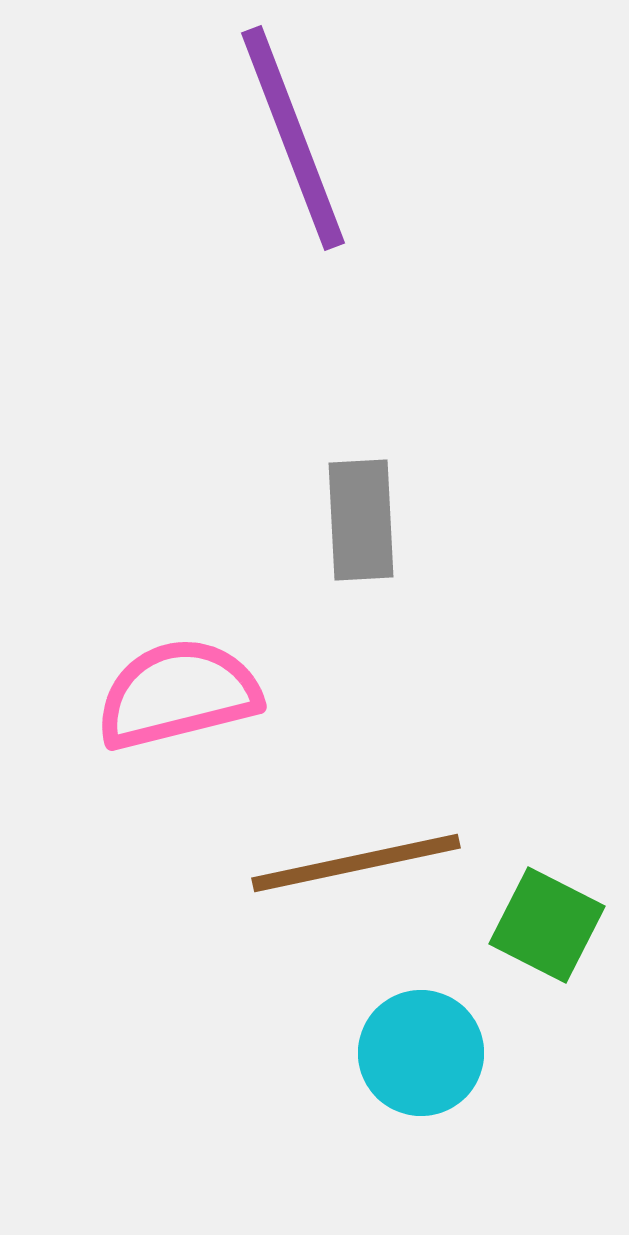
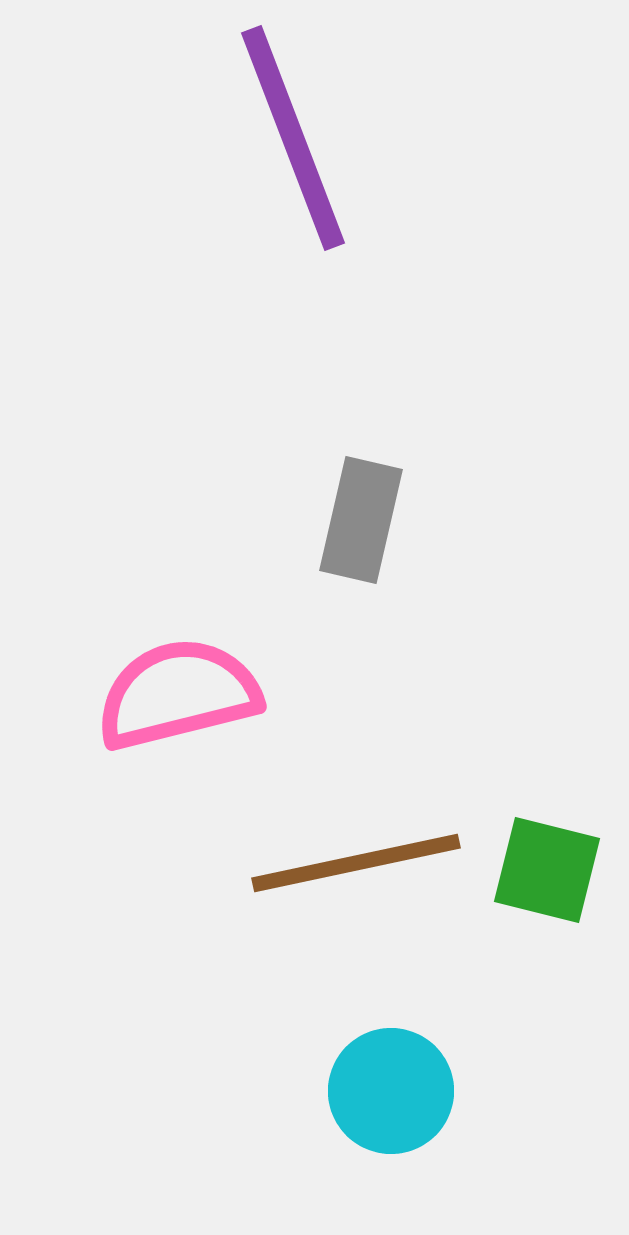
gray rectangle: rotated 16 degrees clockwise
green square: moved 55 px up; rotated 13 degrees counterclockwise
cyan circle: moved 30 px left, 38 px down
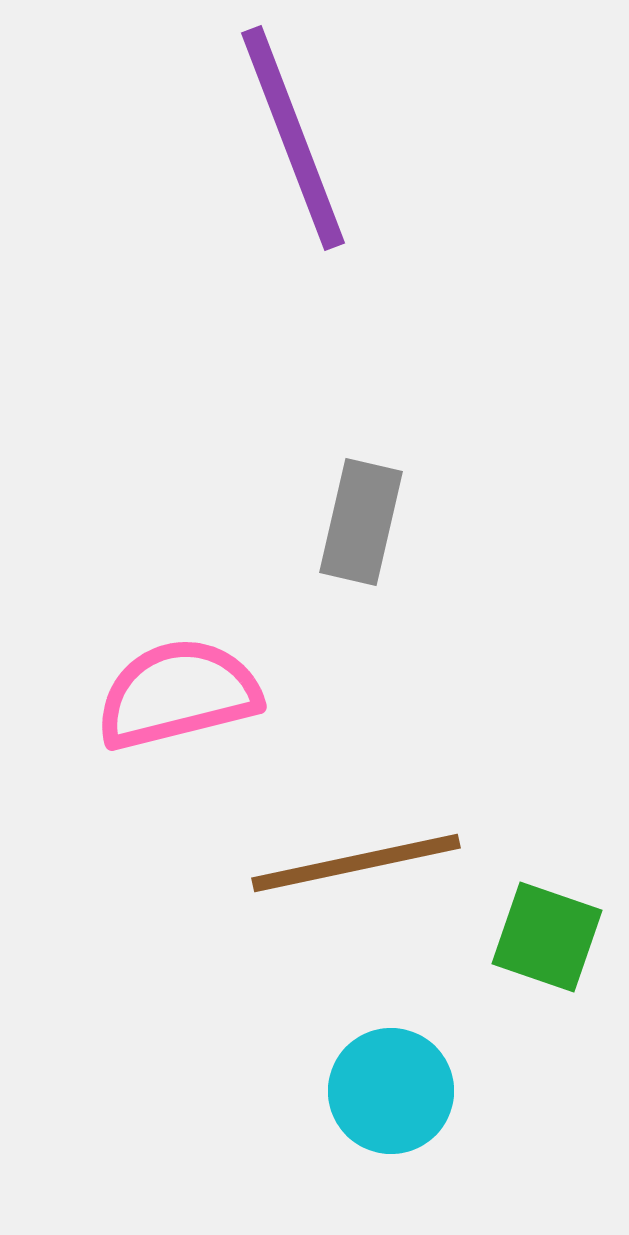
gray rectangle: moved 2 px down
green square: moved 67 px down; rotated 5 degrees clockwise
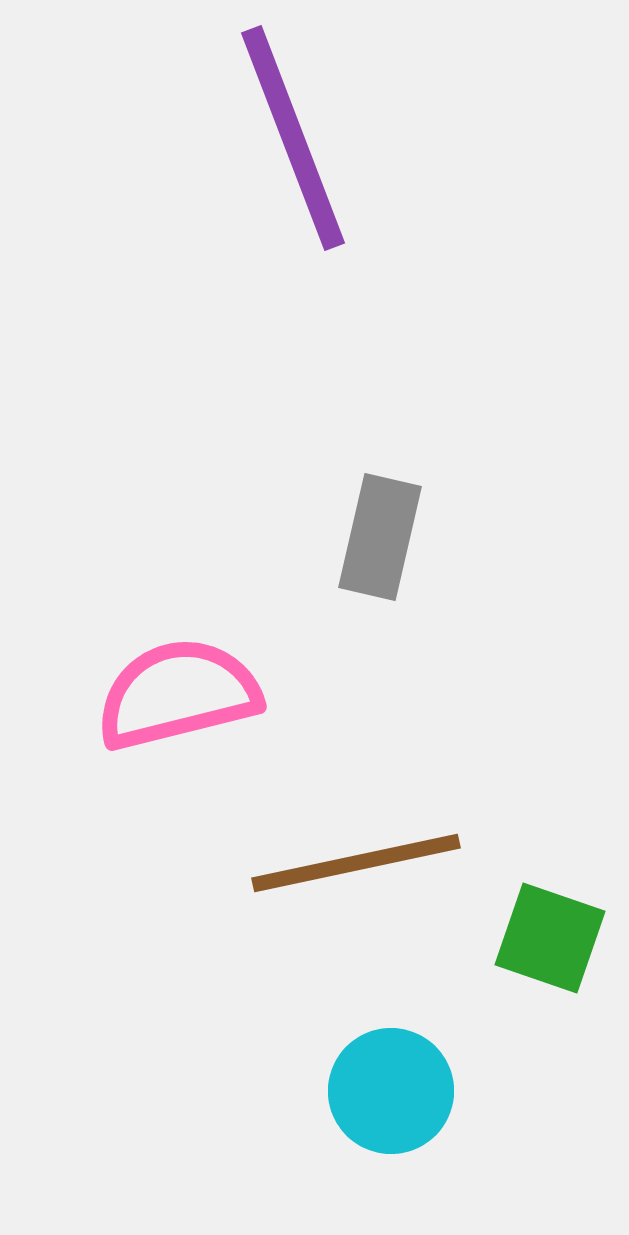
gray rectangle: moved 19 px right, 15 px down
green square: moved 3 px right, 1 px down
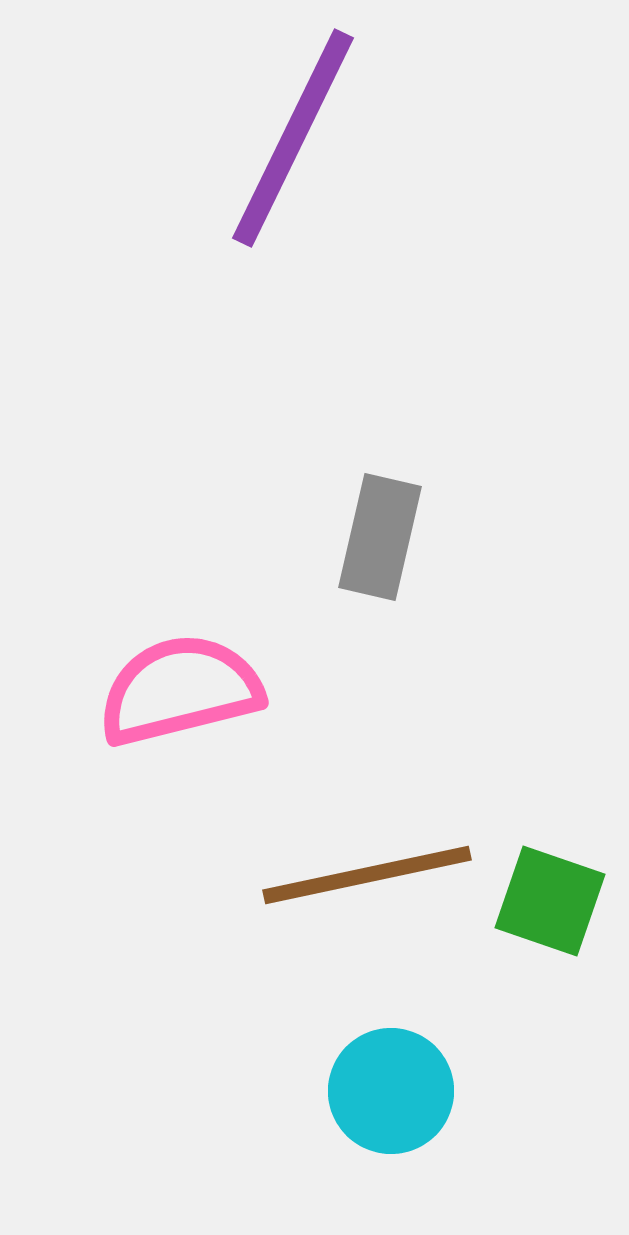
purple line: rotated 47 degrees clockwise
pink semicircle: moved 2 px right, 4 px up
brown line: moved 11 px right, 12 px down
green square: moved 37 px up
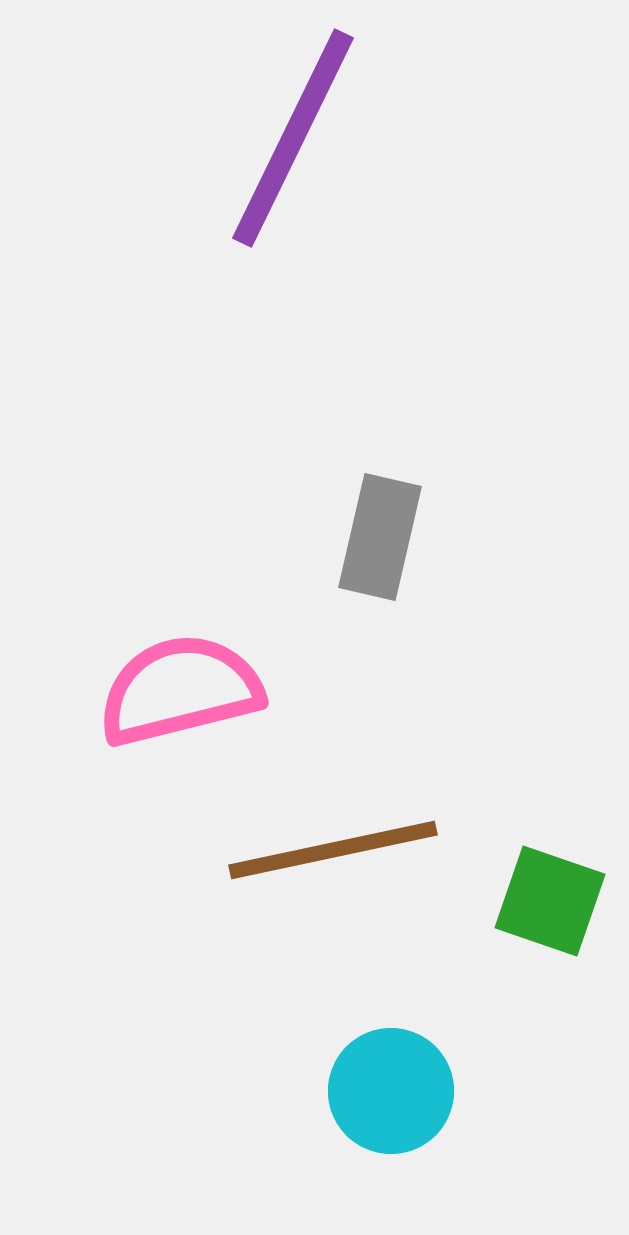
brown line: moved 34 px left, 25 px up
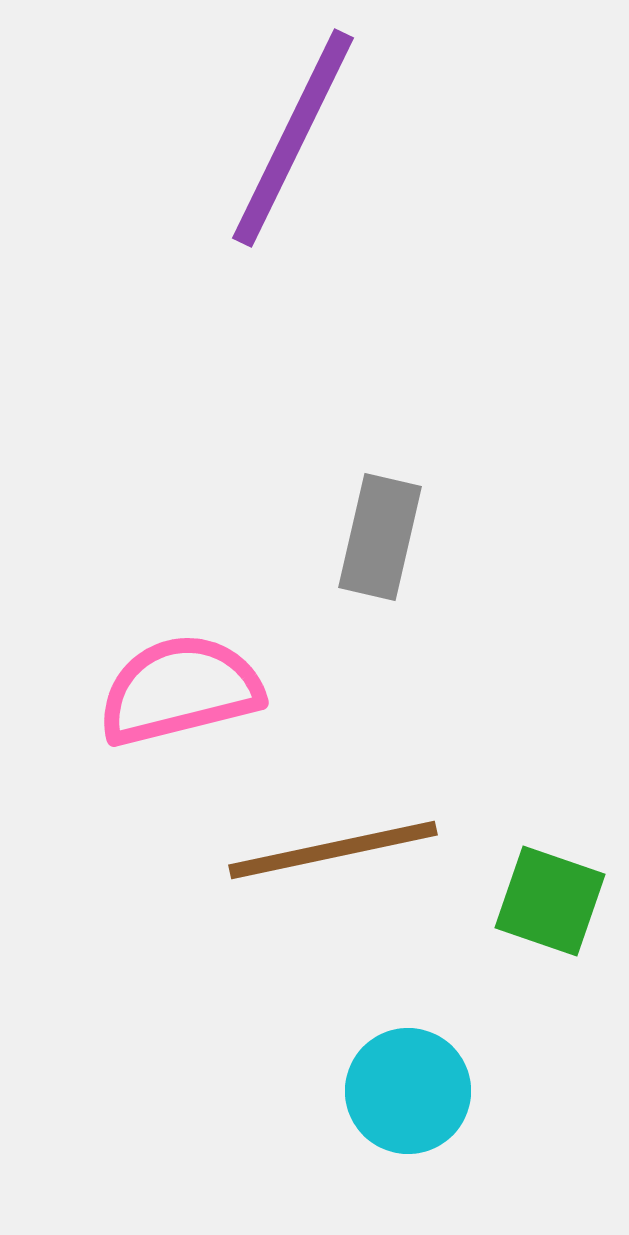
cyan circle: moved 17 px right
